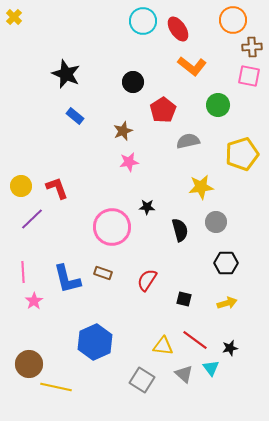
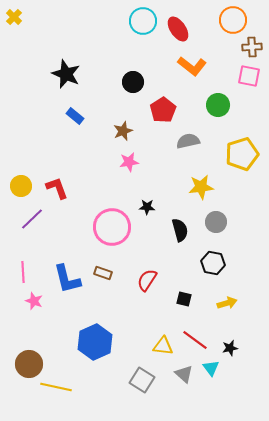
black hexagon at (226, 263): moved 13 px left; rotated 10 degrees clockwise
pink star at (34, 301): rotated 18 degrees counterclockwise
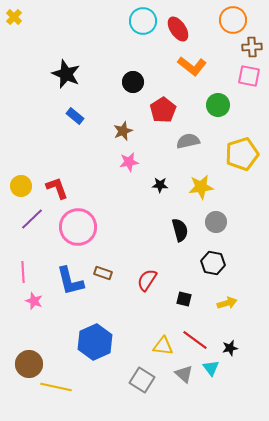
black star at (147, 207): moved 13 px right, 22 px up
pink circle at (112, 227): moved 34 px left
blue L-shape at (67, 279): moved 3 px right, 2 px down
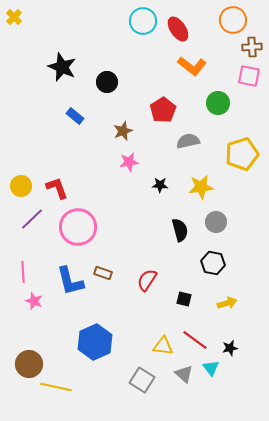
black star at (66, 74): moved 4 px left, 7 px up
black circle at (133, 82): moved 26 px left
green circle at (218, 105): moved 2 px up
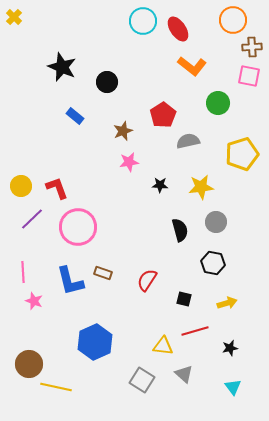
red pentagon at (163, 110): moved 5 px down
red line at (195, 340): moved 9 px up; rotated 52 degrees counterclockwise
cyan triangle at (211, 368): moved 22 px right, 19 px down
